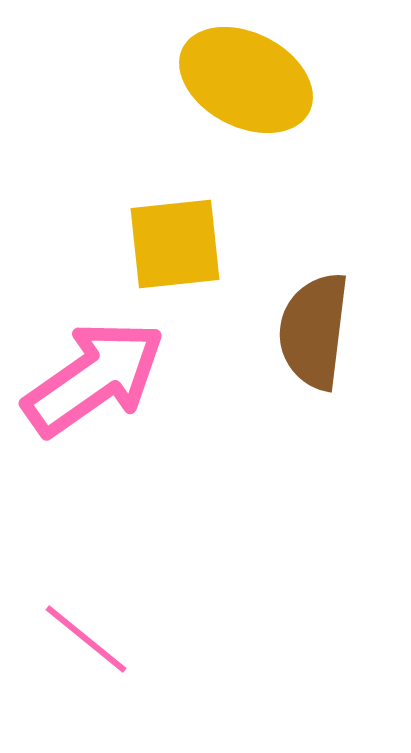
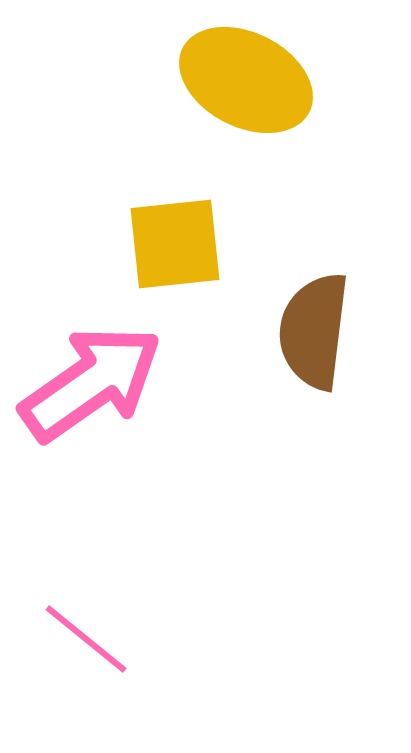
pink arrow: moved 3 px left, 5 px down
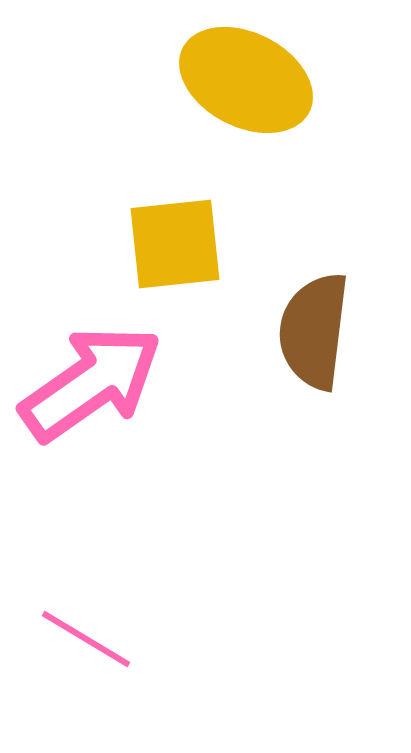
pink line: rotated 8 degrees counterclockwise
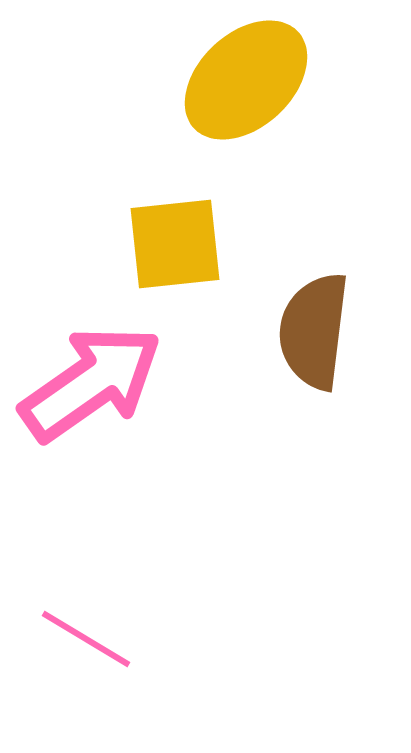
yellow ellipse: rotated 70 degrees counterclockwise
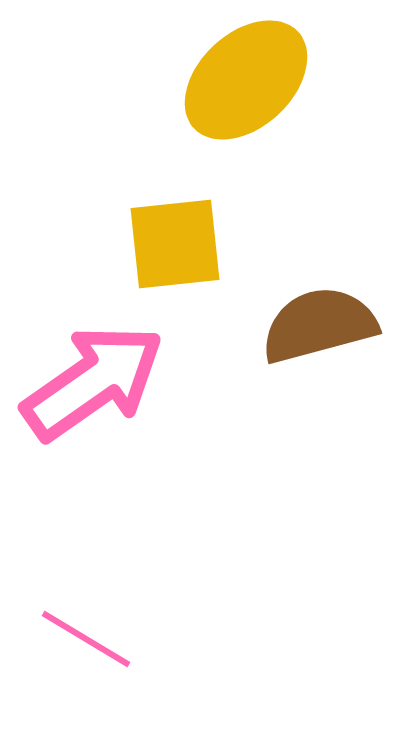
brown semicircle: moved 5 px right, 6 px up; rotated 68 degrees clockwise
pink arrow: moved 2 px right, 1 px up
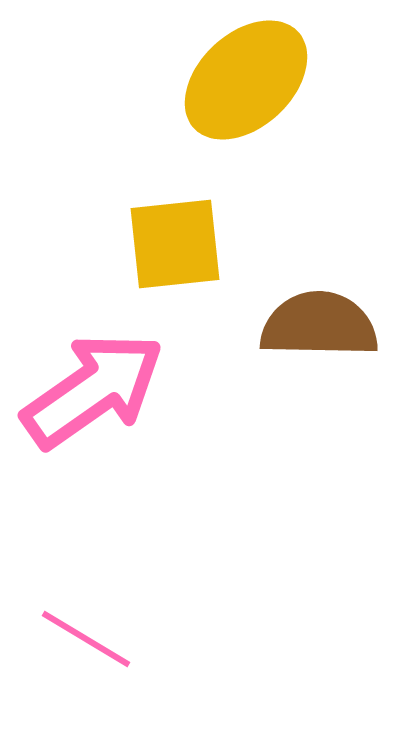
brown semicircle: rotated 16 degrees clockwise
pink arrow: moved 8 px down
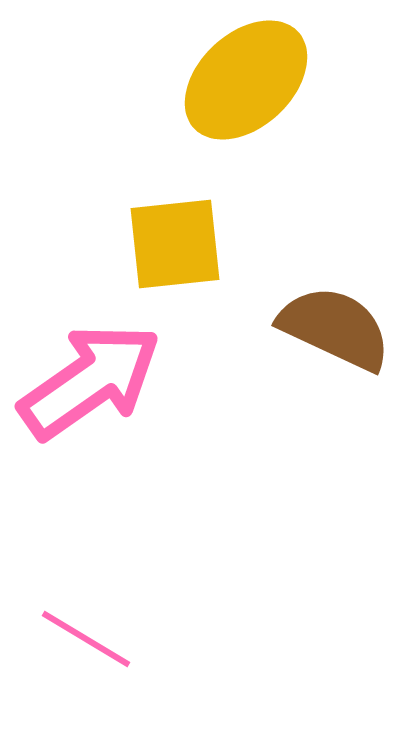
brown semicircle: moved 16 px right, 3 px down; rotated 24 degrees clockwise
pink arrow: moved 3 px left, 9 px up
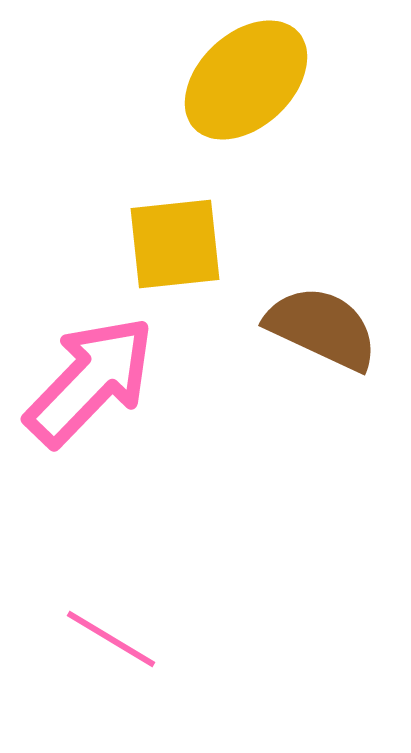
brown semicircle: moved 13 px left
pink arrow: rotated 11 degrees counterclockwise
pink line: moved 25 px right
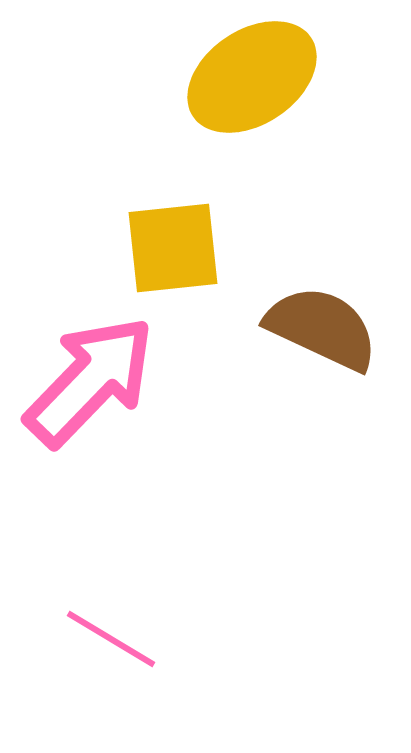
yellow ellipse: moved 6 px right, 3 px up; rotated 9 degrees clockwise
yellow square: moved 2 px left, 4 px down
